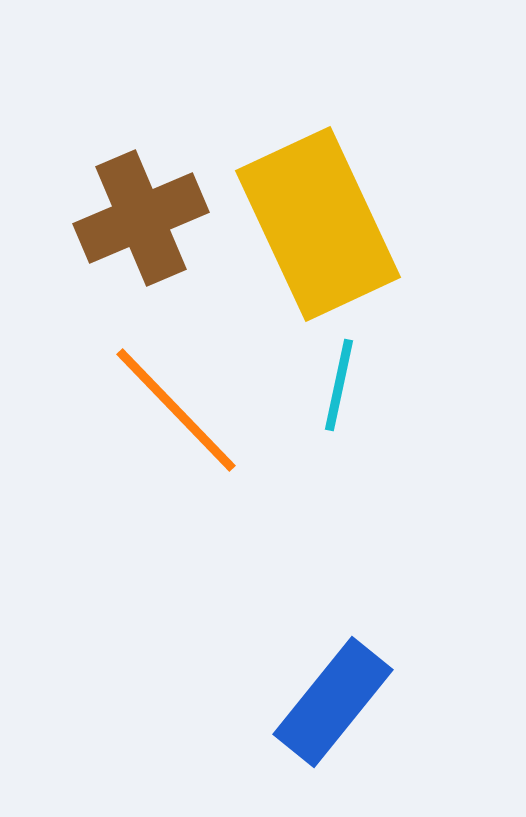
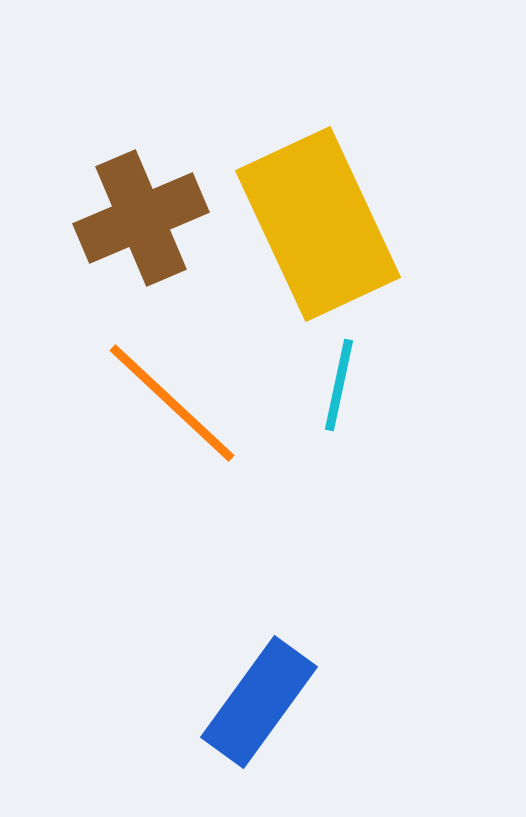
orange line: moved 4 px left, 7 px up; rotated 3 degrees counterclockwise
blue rectangle: moved 74 px left; rotated 3 degrees counterclockwise
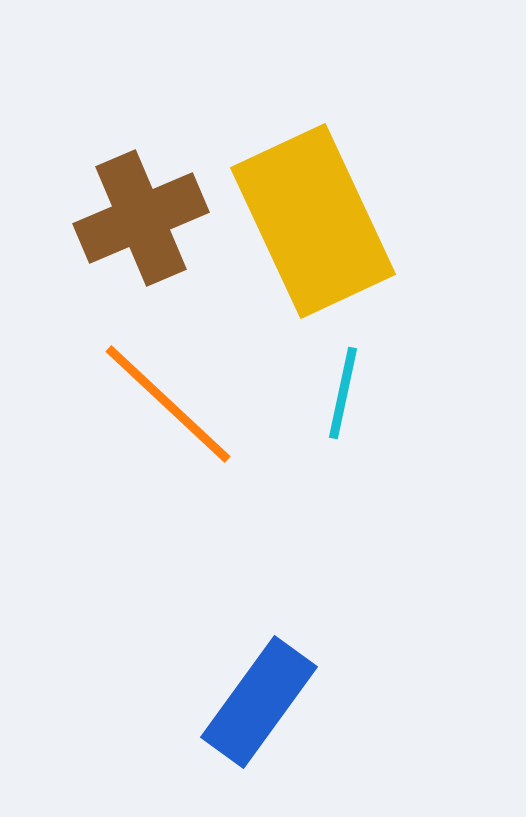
yellow rectangle: moved 5 px left, 3 px up
cyan line: moved 4 px right, 8 px down
orange line: moved 4 px left, 1 px down
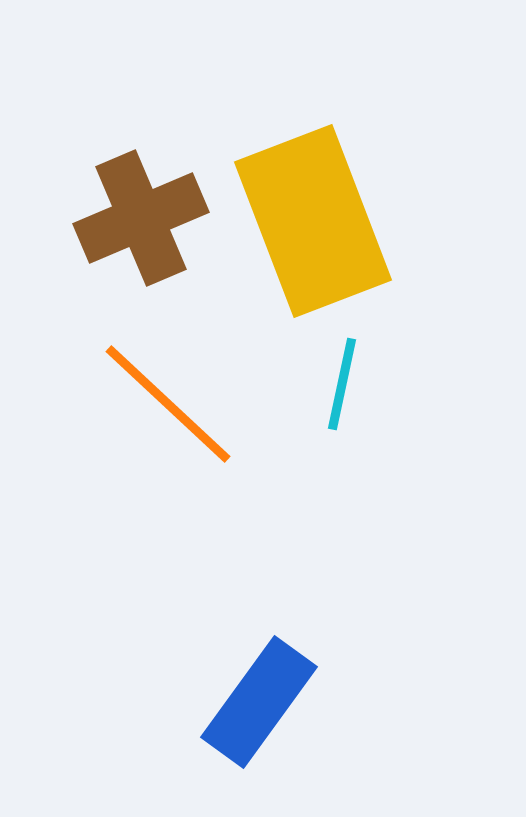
yellow rectangle: rotated 4 degrees clockwise
cyan line: moved 1 px left, 9 px up
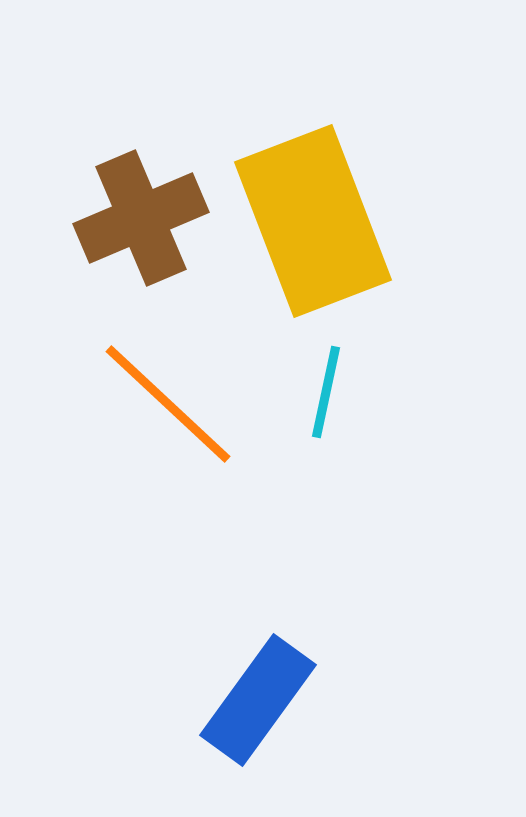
cyan line: moved 16 px left, 8 px down
blue rectangle: moved 1 px left, 2 px up
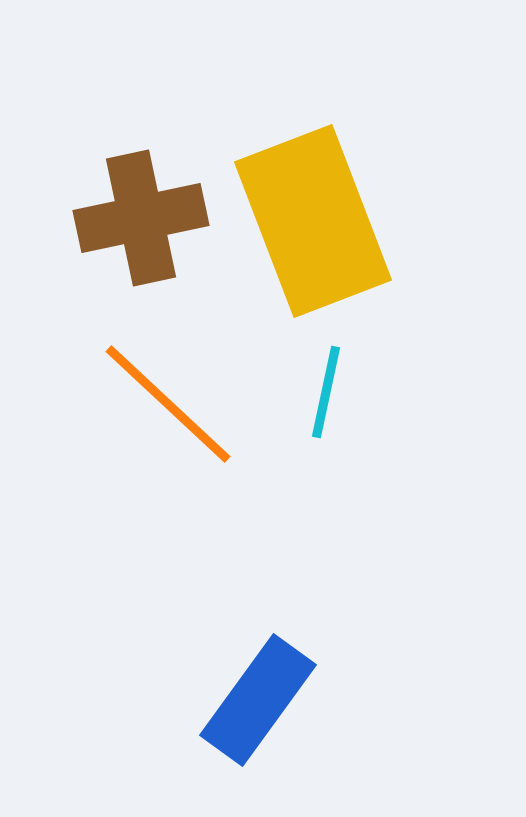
brown cross: rotated 11 degrees clockwise
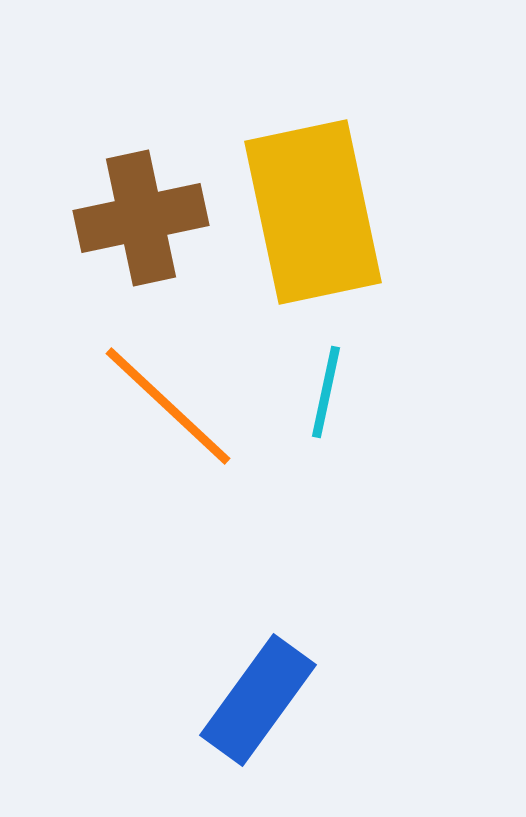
yellow rectangle: moved 9 px up; rotated 9 degrees clockwise
orange line: moved 2 px down
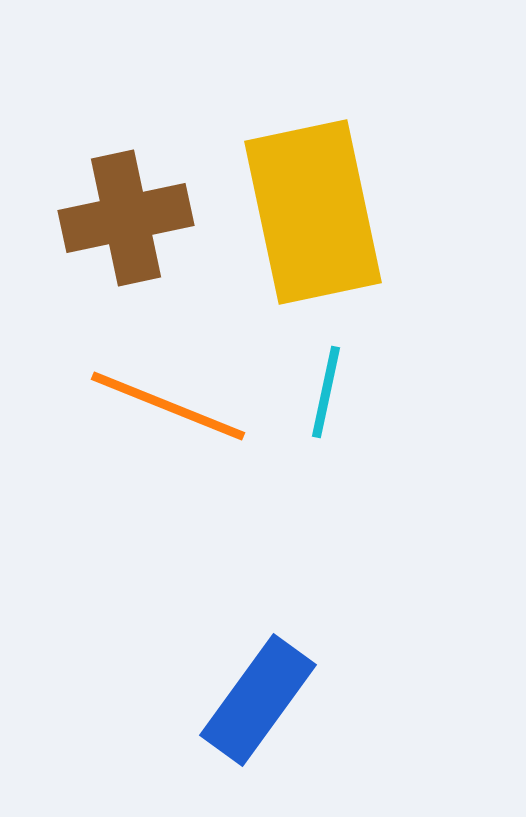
brown cross: moved 15 px left
orange line: rotated 21 degrees counterclockwise
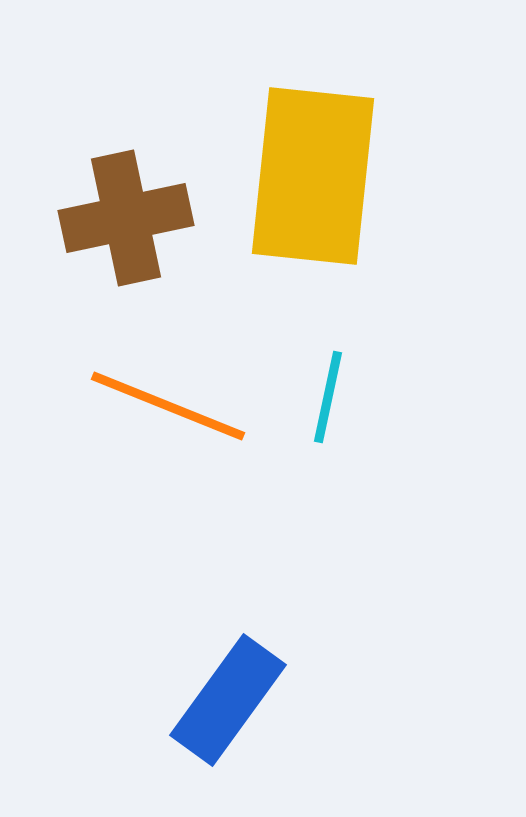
yellow rectangle: moved 36 px up; rotated 18 degrees clockwise
cyan line: moved 2 px right, 5 px down
blue rectangle: moved 30 px left
